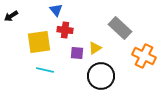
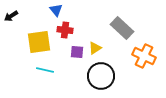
gray rectangle: moved 2 px right
purple square: moved 1 px up
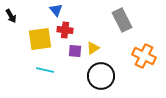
black arrow: rotated 88 degrees counterclockwise
gray rectangle: moved 8 px up; rotated 20 degrees clockwise
yellow square: moved 1 px right, 3 px up
yellow triangle: moved 2 px left
purple square: moved 2 px left, 1 px up
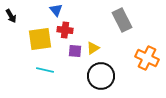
orange cross: moved 3 px right, 2 px down
